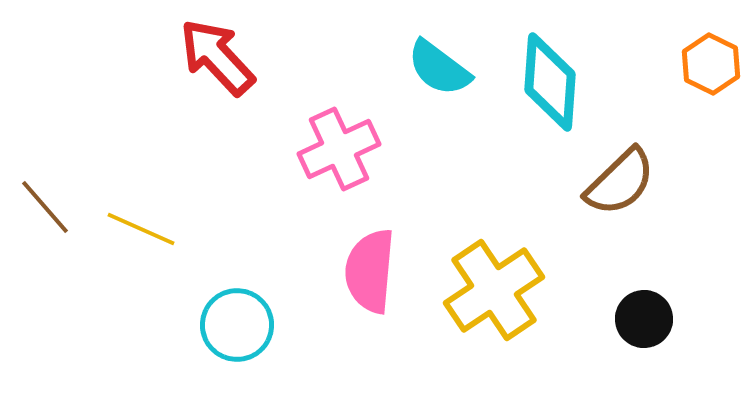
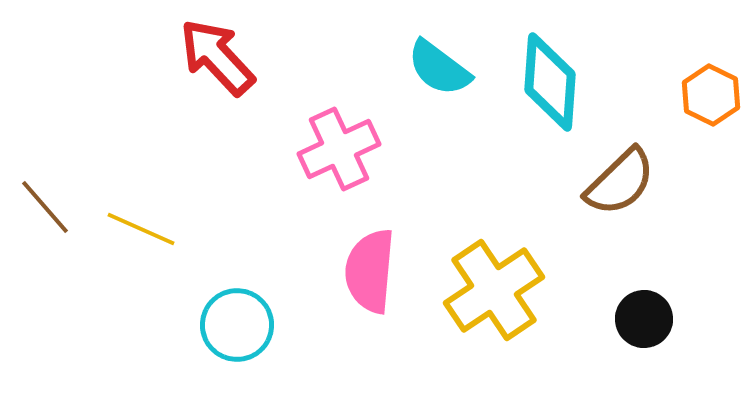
orange hexagon: moved 31 px down
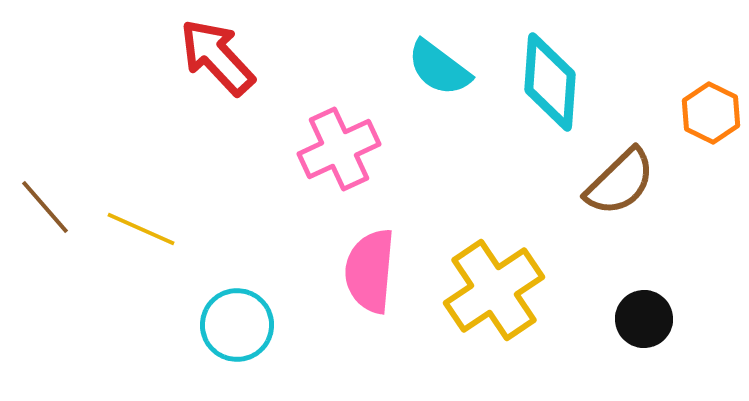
orange hexagon: moved 18 px down
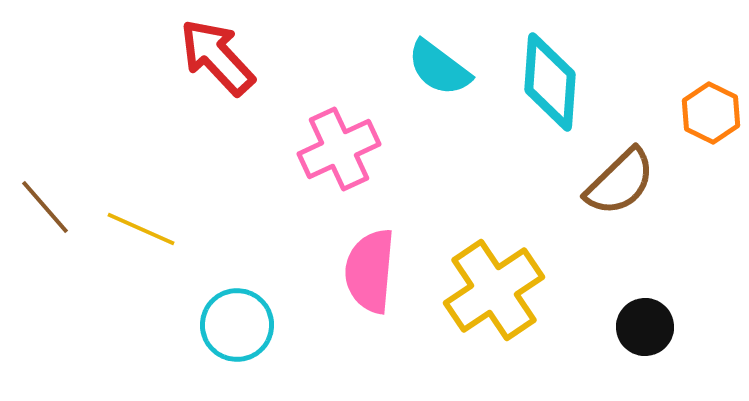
black circle: moved 1 px right, 8 px down
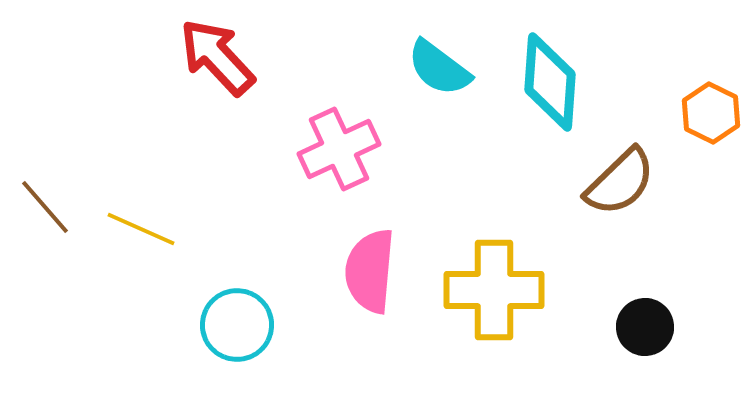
yellow cross: rotated 34 degrees clockwise
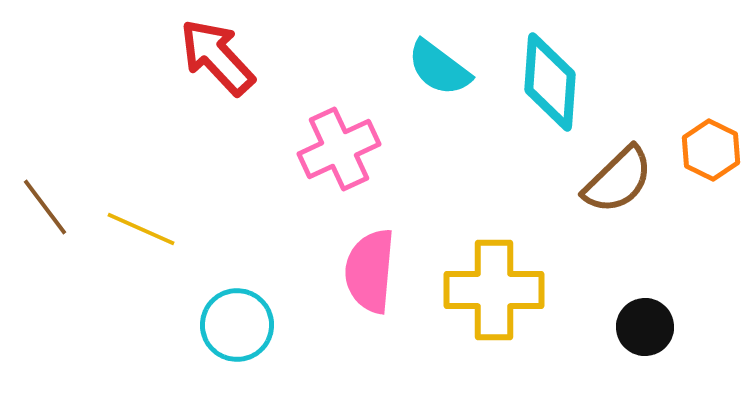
orange hexagon: moved 37 px down
brown semicircle: moved 2 px left, 2 px up
brown line: rotated 4 degrees clockwise
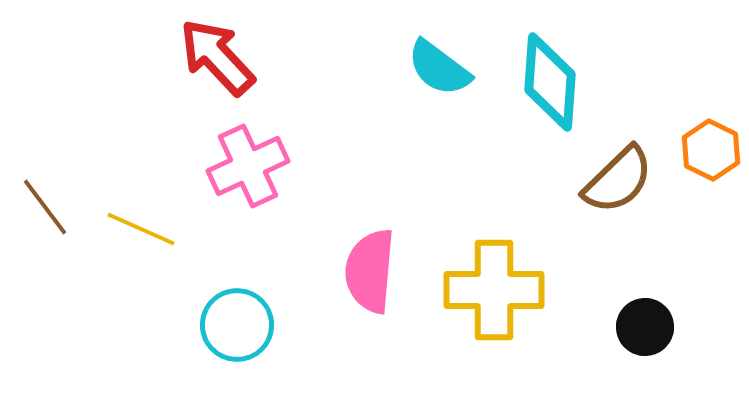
pink cross: moved 91 px left, 17 px down
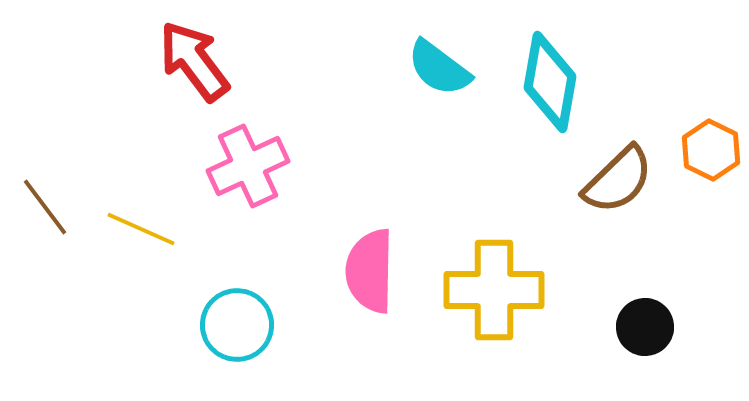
red arrow: moved 23 px left, 4 px down; rotated 6 degrees clockwise
cyan diamond: rotated 6 degrees clockwise
pink semicircle: rotated 4 degrees counterclockwise
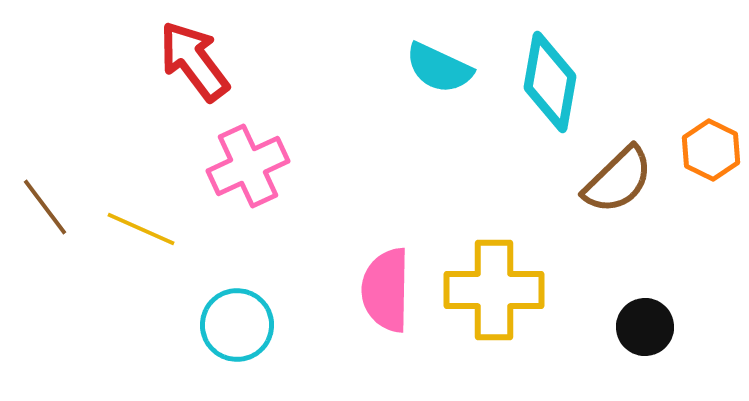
cyan semicircle: rotated 12 degrees counterclockwise
pink semicircle: moved 16 px right, 19 px down
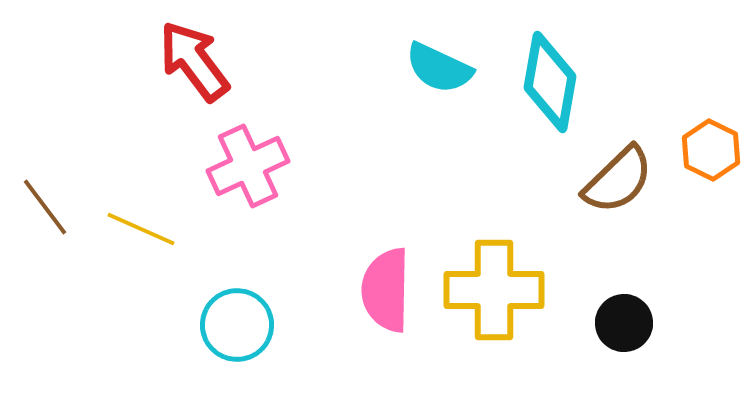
black circle: moved 21 px left, 4 px up
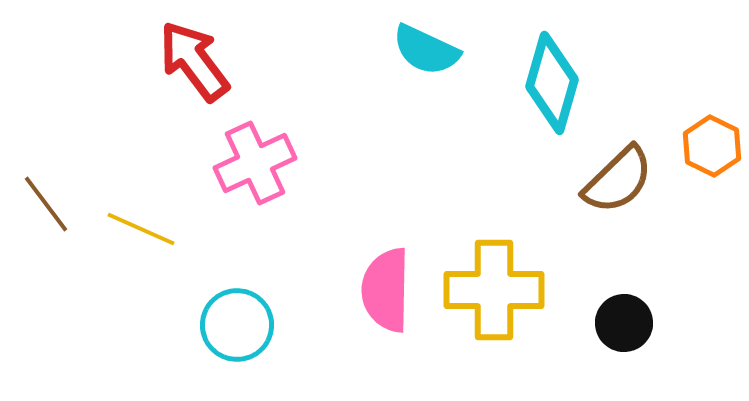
cyan semicircle: moved 13 px left, 18 px up
cyan diamond: moved 2 px right, 1 px down; rotated 6 degrees clockwise
orange hexagon: moved 1 px right, 4 px up
pink cross: moved 7 px right, 3 px up
brown line: moved 1 px right, 3 px up
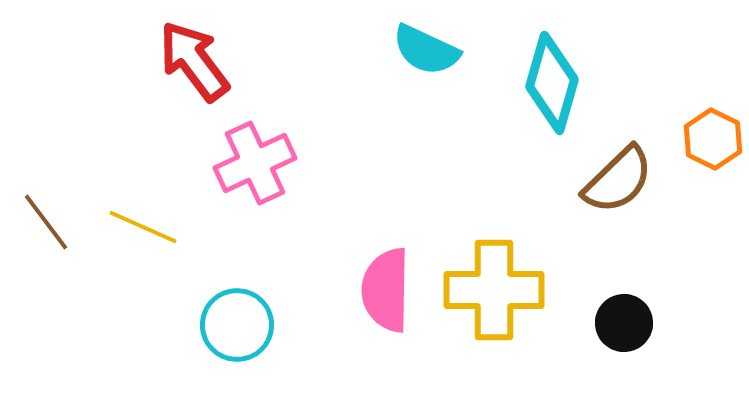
orange hexagon: moved 1 px right, 7 px up
brown line: moved 18 px down
yellow line: moved 2 px right, 2 px up
